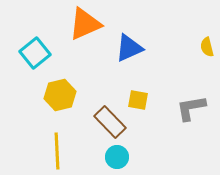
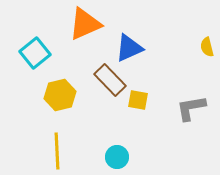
brown rectangle: moved 42 px up
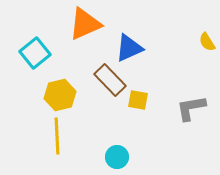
yellow semicircle: moved 5 px up; rotated 18 degrees counterclockwise
yellow line: moved 15 px up
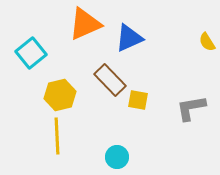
blue triangle: moved 10 px up
cyan square: moved 4 px left
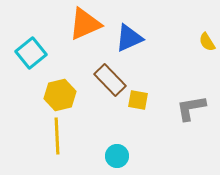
cyan circle: moved 1 px up
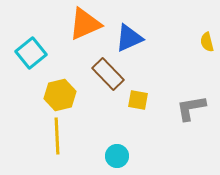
yellow semicircle: rotated 18 degrees clockwise
brown rectangle: moved 2 px left, 6 px up
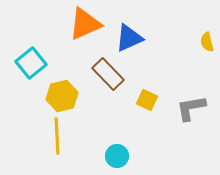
cyan square: moved 10 px down
yellow hexagon: moved 2 px right, 1 px down
yellow square: moved 9 px right; rotated 15 degrees clockwise
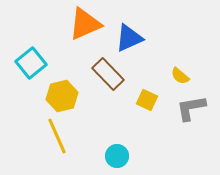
yellow semicircle: moved 27 px left, 34 px down; rotated 36 degrees counterclockwise
yellow line: rotated 21 degrees counterclockwise
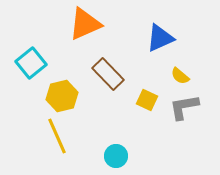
blue triangle: moved 31 px right
gray L-shape: moved 7 px left, 1 px up
cyan circle: moved 1 px left
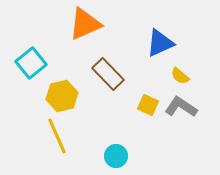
blue triangle: moved 5 px down
yellow square: moved 1 px right, 5 px down
gray L-shape: moved 3 px left; rotated 44 degrees clockwise
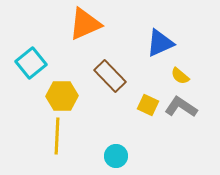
brown rectangle: moved 2 px right, 2 px down
yellow hexagon: rotated 12 degrees clockwise
yellow line: rotated 27 degrees clockwise
